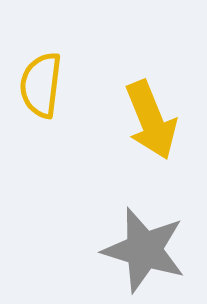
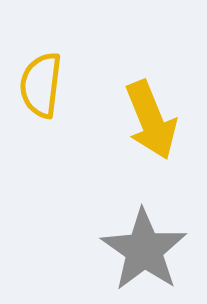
gray star: rotated 18 degrees clockwise
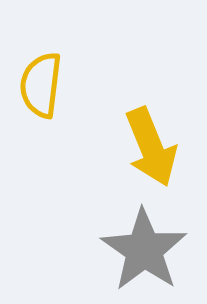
yellow arrow: moved 27 px down
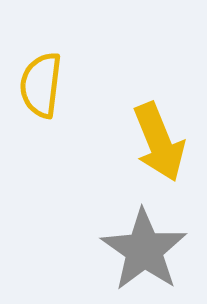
yellow arrow: moved 8 px right, 5 px up
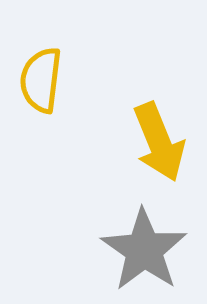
yellow semicircle: moved 5 px up
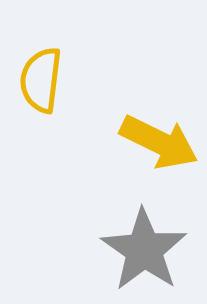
yellow arrow: rotated 42 degrees counterclockwise
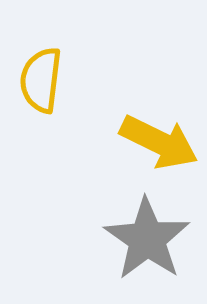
gray star: moved 3 px right, 11 px up
